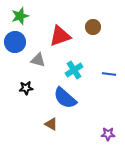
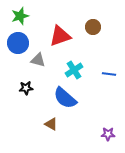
blue circle: moved 3 px right, 1 px down
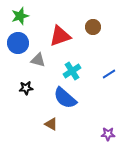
cyan cross: moved 2 px left, 1 px down
blue line: rotated 40 degrees counterclockwise
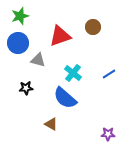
cyan cross: moved 1 px right, 2 px down; rotated 18 degrees counterclockwise
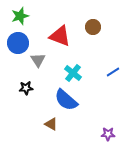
red triangle: rotated 40 degrees clockwise
gray triangle: rotated 42 degrees clockwise
blue line: moved 4 px right, 2 px up
blue semicircle: moved 1 px right, 2 px down
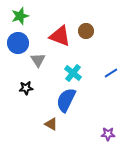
brown circle: moved 7 px left, 4 px down
blue line: moved 2 px left, 1 px down
blue semicircle: rotated 75 degrees clockwise
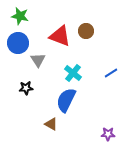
green star: rotated 30 degrees clockwise
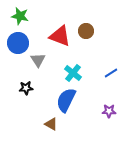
purple star: moved 1 px right, 23 px up
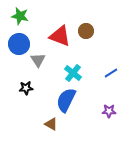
blue circle: moved 1 px right, 1 px down
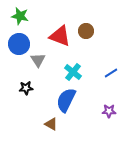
cyan cross: moved 1 px up
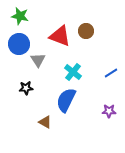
brown triangle: moved 6 px left, 2 px up
